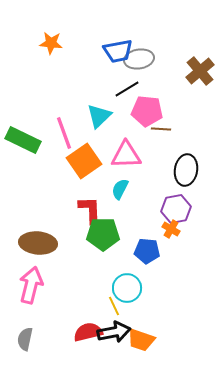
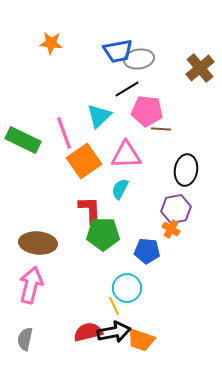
brown cross: moved 3 px up
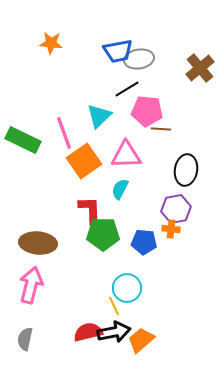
orange cross: rotated 24 degrees counterclockwise
blue pentagon: moved 3 px left, 9 px up
orange trapezoid: rotated 120 degrees clockwise
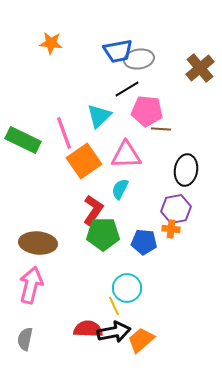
red L-shape: moved 3 px right; rotated 36 degrees clockwise
red semicircle: moved 3 px up; rotated 16 degrees clockwise
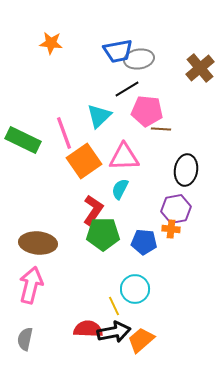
pink triangle: moved 2 px left, 2 px down
cyan circle: moved 8 px right, 1 px down
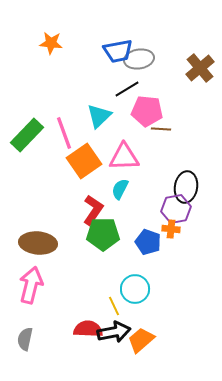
green rectangle: moved 4 px right, 5 px up; rotated 72 degrees counterclockwise
black ellipse: moved 17 px down
blue pentagon: moved 4 px right; rotated 15 degrees clockwise
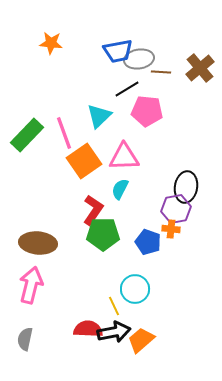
brown line: moved 57 px up
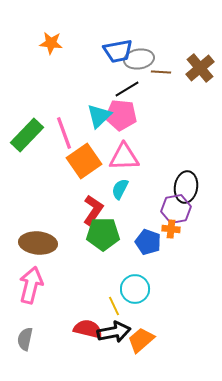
pink pentagon: moved 26 px left, 4 px down
red semicircle: rotated 12 degrees clockwise
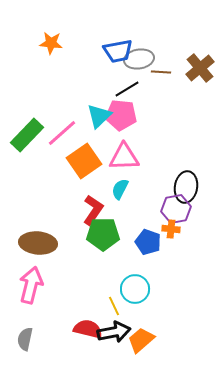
pink line: moved 2 px left; rotated 68 degrees clockwise
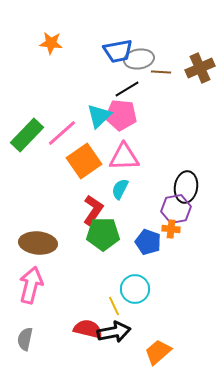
brown cross: rotated 16 degrees clockwise
orange trapezoid: moved 17 px right, 12 px down
